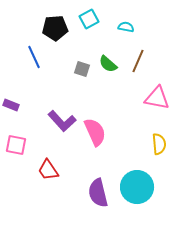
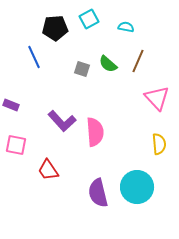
pink triangle: rotated 36 degrees clockwise
pink semicircle: rotated 20 degrees clockwise
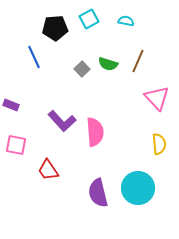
cyan semicircle: moved 6 px up
green semicircle: rotated 24 degrees counterclockwise
gray square: rotated 28 degrees clockwise
cyan circle: moved 1 px right, 1 px down
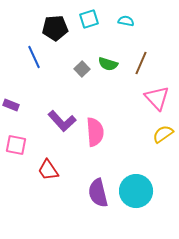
cyan square: rotated 12 degrees clockwise
brown line: moved 3 px right, 2 px down
yellow semicircle: moved 4 px right, 10 px up; rotated 120 degrees counterclockwise
cyan circle: moved 2 px left, 3 px down
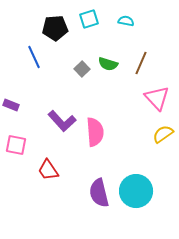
purple semicircle: moved 1 px right
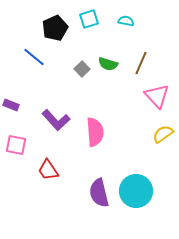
black pentagon: rotated 20 degrees counterclockwise
blue line: rotated 25 degrees counterclockwise
pink triangle: moved 2 px up
purple L-shape: moved 6 px left, 1 px up
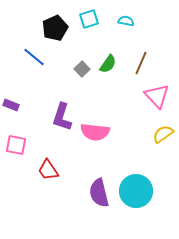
green semicircle: rotated 72 degrees counterclockwise
purple L-shape: moved 6 px right, 3 px up; rotated 60 degrees clockwise
pink semicircle: rotated 100 degrees clockwise
